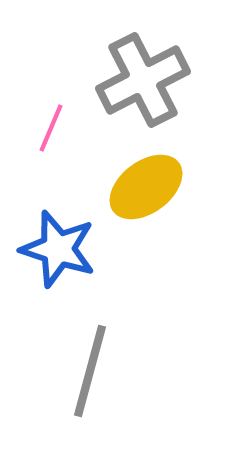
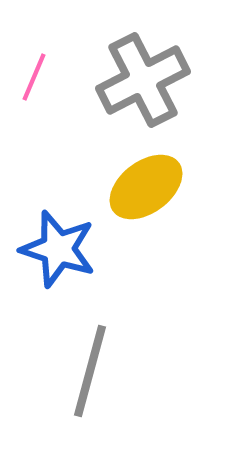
pink line: moved 17 px left, 51 px up
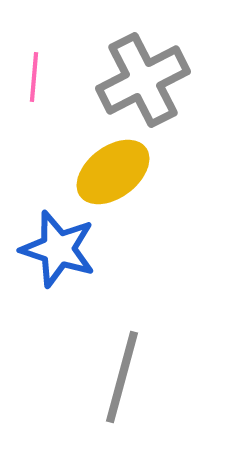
pink line: rotated 18 degrees counterclockwise
yellow ellipse: moved 33 px left, 15 px up
gray line: moved 32 px right, 6 px down
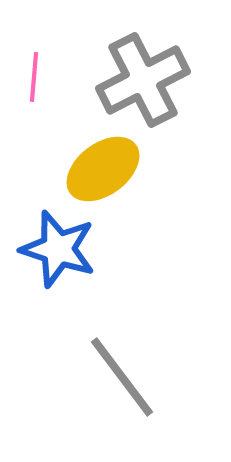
yellow ellipse: moved 10 px left, 3 px up
gray line: rotated 52 degrees counterclockwise
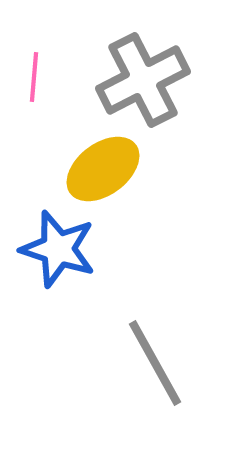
gray line: moved 33 px right, 14 px up; rotated 8 degrees clockwise
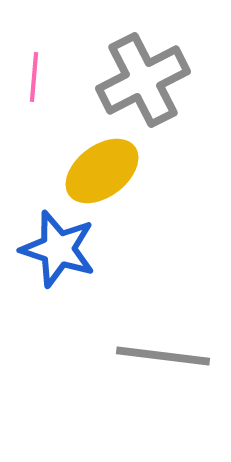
yellow ellipse: moved 1 px left, 2 px down
gray line: moved 8 px right, 7 px up; rotated 54 degrees counterclockwise
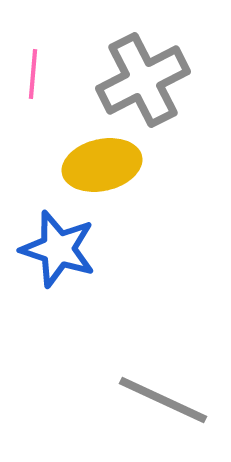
pink line: moved 1 px left, 3 px up
yellow ellipse: moved 6 px up; rotated 24 degrees clockwise
gray line: moved 44 px down; rotated 18 degrees clockwise
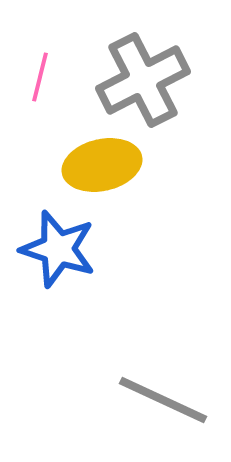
pink line: moved 7 px right, 3 px down; rotated 9 degrees clockwise
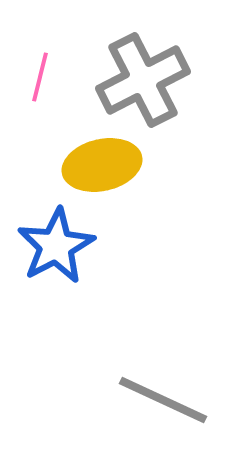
blue star: moved 2 px left, 3 px up; rotated 26 degrees clockwise
